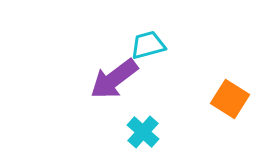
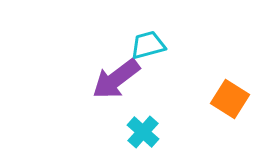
purple arrow: moved 2 px right
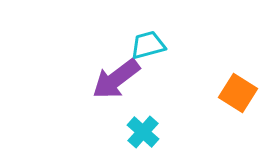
orange square: moved 8 px right, 6 px up
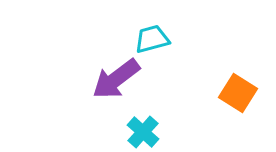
cyan trapezoid: moved 4 px right, 6 px up
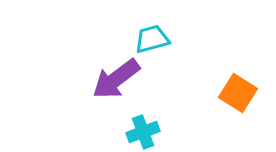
cyan cross: rotated 28 degrees clockwise
